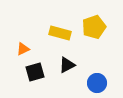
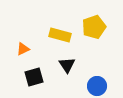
yellow rectangle: moved 2 px down
black triangle: rotated 36 degrees counterclockwise
black square: moved 1 px left, 5 px down
blue circle: moved 3 px down
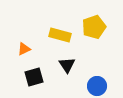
orange triangle: moved 1 px right
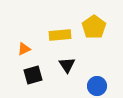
yellow pentagon: rotated 15 degrees counterclockwise
yellow rectangle: rotated 20 degrees counterclockwise
black square: moved 1 px left, 2 px up
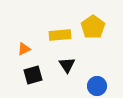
yellow pentagon: moved 1 px left
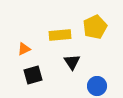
yellow pentagon: moved 2 px right; rotated 10 degrees clockwise
black triangle: moved 5 px right, 3 px up
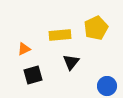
yellow pentagon: moved 1 px right, 1 px down
black triangle: moved 1 px left; rotated 12 degrees clockwise
blue circle: moved 10 px right
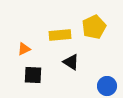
yellow pentagon: moved 2 px left, 1 px up
black triangle: rotated 36 degrees counterclockwise
black square: rotated 18 degrees clockwise
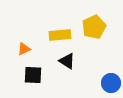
black triangle: moved 4 px left, 1 px up
blue circle: moved 4 px right, 3 px up
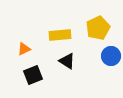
yellow pentagon: moved 4 px right, 1 px down
black square: rotated 24 degrees counterclockwise
blue circle: moved 27 px up
